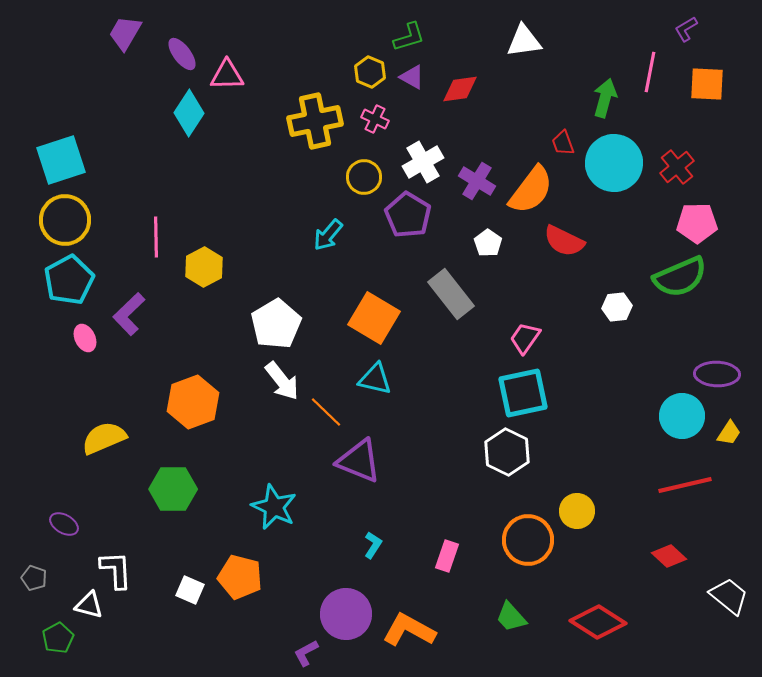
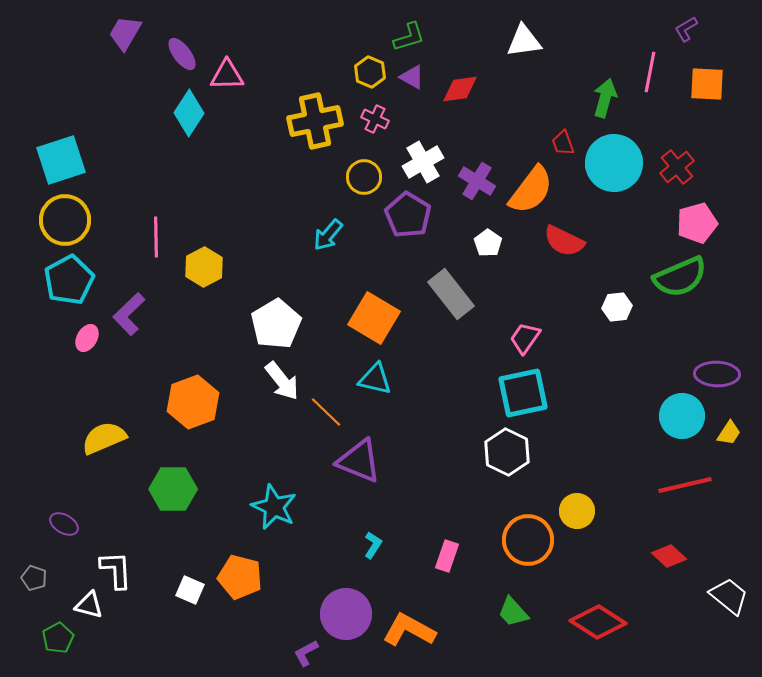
pink pentagon at (697, 223): rotated 15 degrees counterclockwise
pink ellipse at (85, 338): moved 2 px right; rotated 56 degrees clockwise
green trapezoid at (511, 617): moved 2 px right, 5 px up
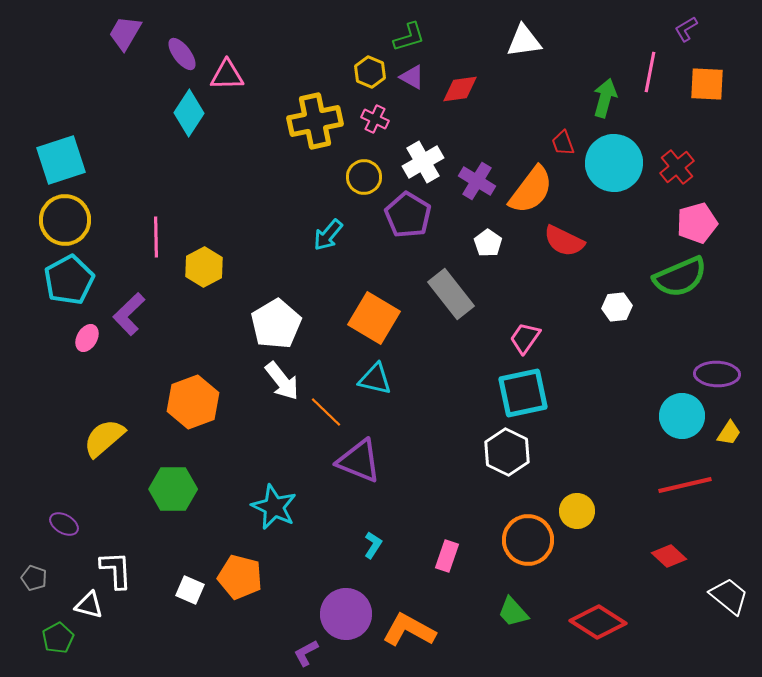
yellow semicircle at (104, 438): rotated 18 degrees counterclockwise
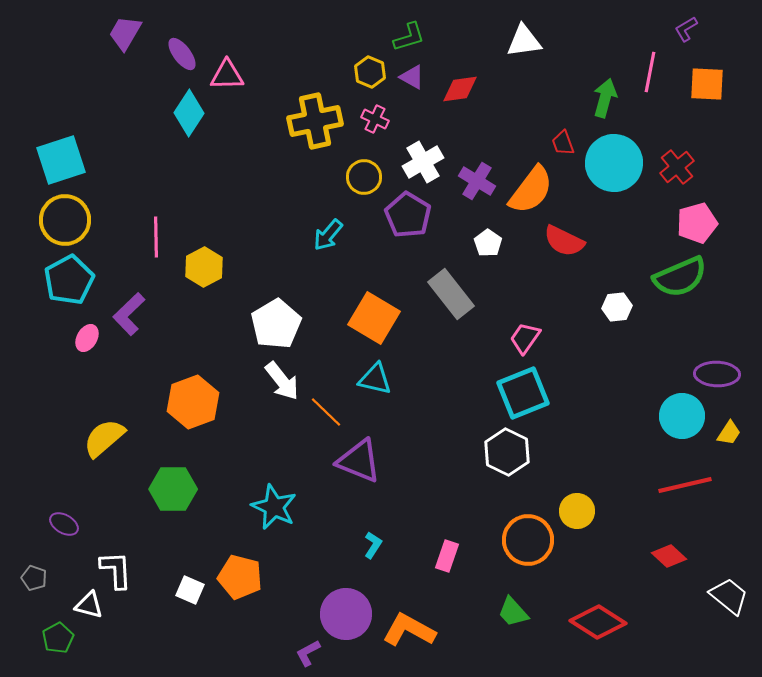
cyan square at (523, 393): rotated 10 degrees counterclockwise
purple L-shape at (306, 653): moved 2 px right
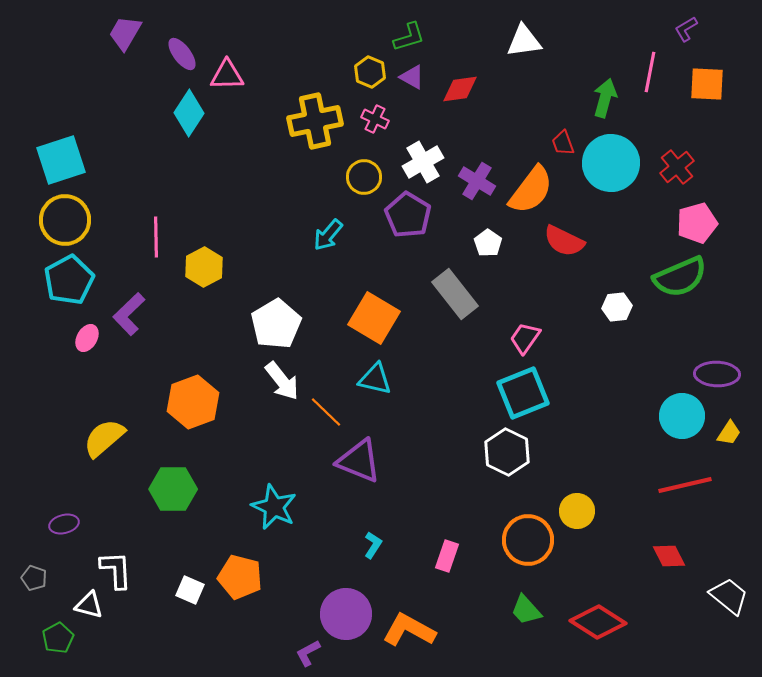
cyan circle at (614, 163): moved 3 px left
gray rectangle at (451, 294): moved 4 px right
purple ellipse at (64, 524): rotated 44 degrees counterclockwise
red diamond at (669, 556): rotated 20 degrees clockwise
green trapezoid at (513, 612): moved 13 px right, 2 px up
